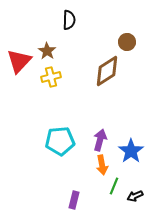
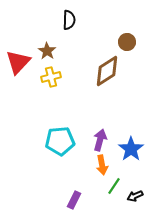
red triangle: moved 1 px left, 1 px down
blue star: moved 2 px up
green line: rotated 12 degrees clockwise
purple rectangle: rotated 12 degrees clockwise
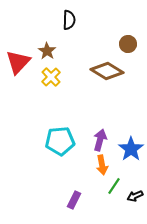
brown circle: moved 1 px right, 2 px down
brown diamond: rotated 64 degrees clockwise
yellow cross: rotated 30 degrees counterclockwise
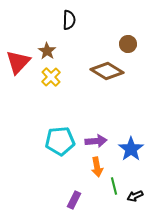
purple arrow: moved 4 px left, 1 px down; rotated 70 degrees clockwise
orange arrow: moved 5 px left, 2 px down
green line: rotated 48 degrees counterclockwise
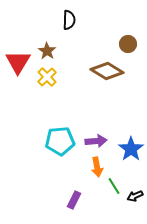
red triangle: rotated 12 degrees counterclockwise
yellow cross: moved 4 px left
green line: rotated 18 degrees counterclockwise
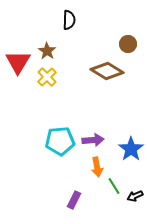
purple arrow: moved 3 px left, 1 px up
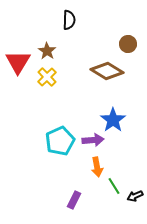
cyan pentagon: rotated 20 degrees counterclockwise
blue star: moved 18 px left, 29 px up
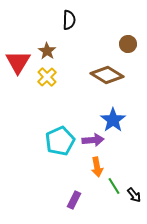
brown diamond: moved 4 px down
black arrow: moved 1 px left, 1 px up; rotated 105 degrees counterclockwise
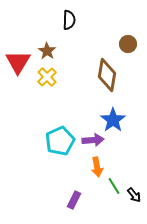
brown diamond: rotated 68 degrees clockwise
